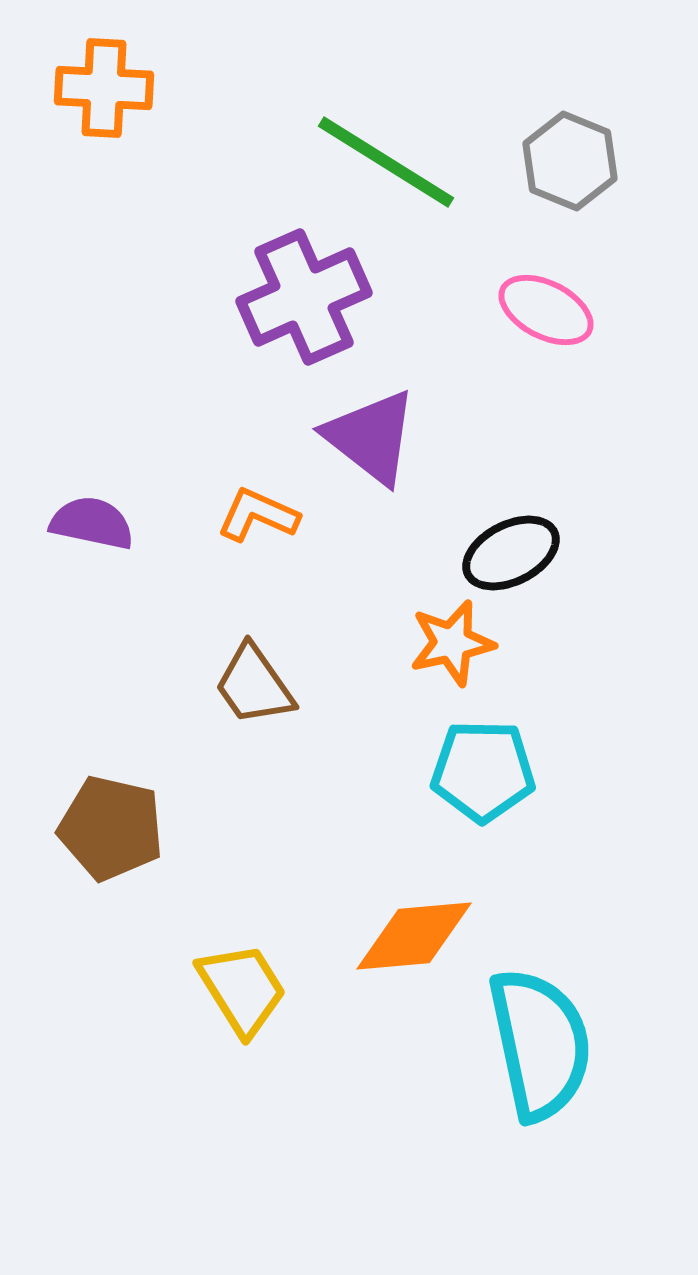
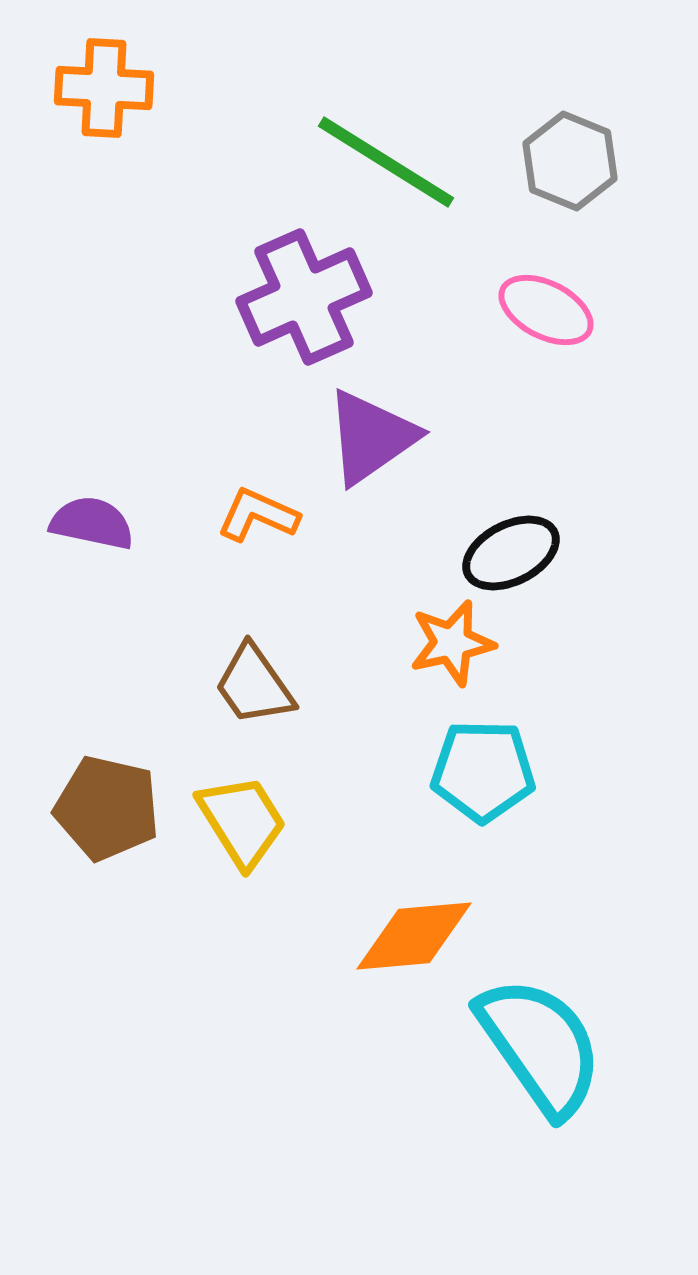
purple triangle: rotated 47 degrees clockwise
brown pentagon: moved 4 px left, 20 px up
yellow trapezoid: moved 168 px up
cyan semicircle: moved 2 px down; rotated 23 degrees counterclockwise
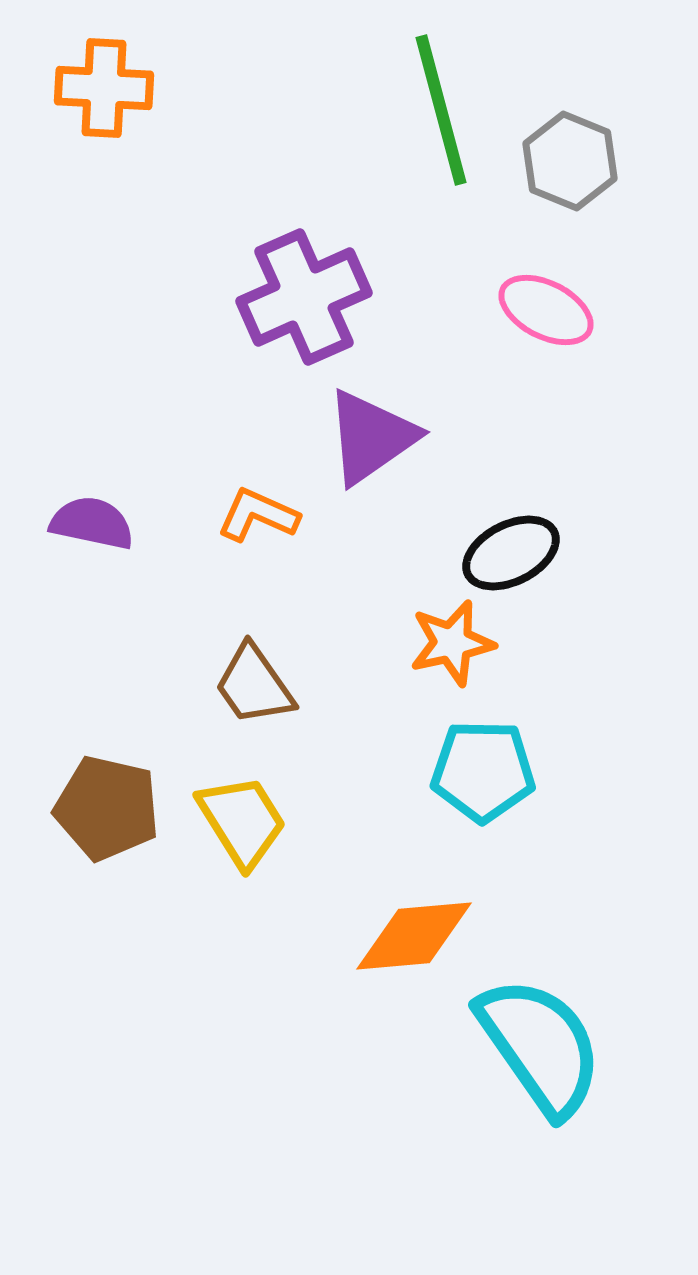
green line: moved 55 px right, 52 px up; rotated 43 degrees clockwise
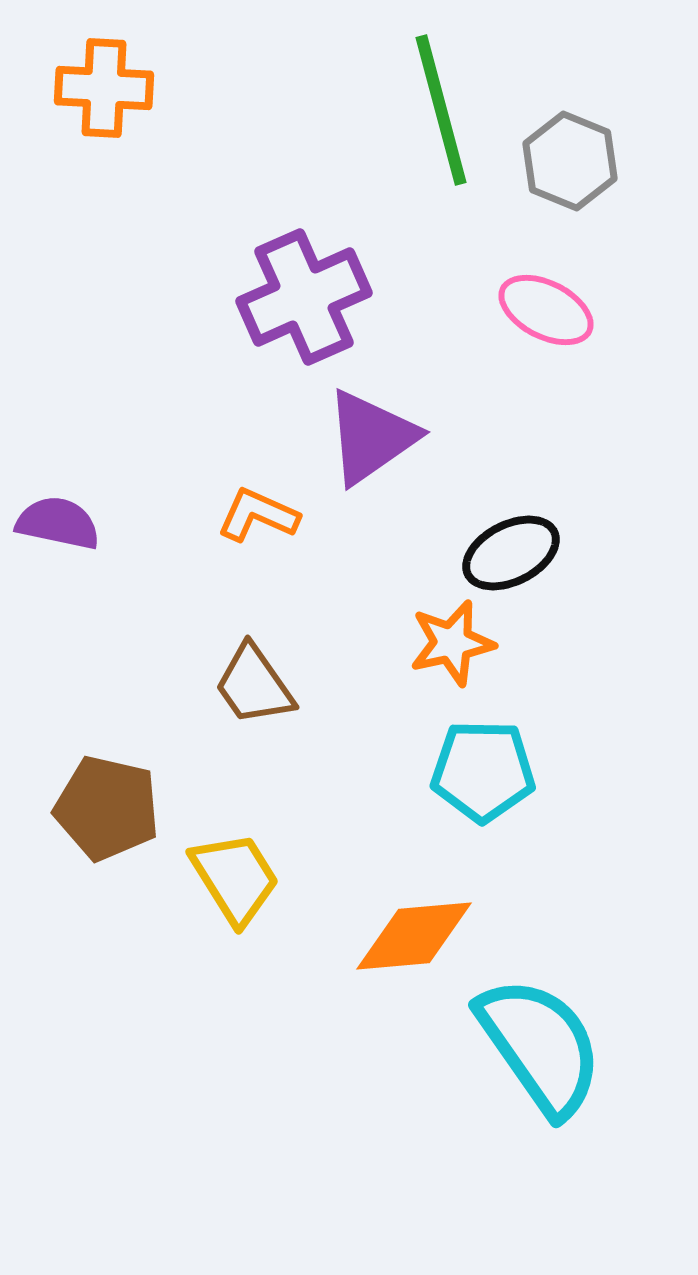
purple semicircle: moved 34 px left
yellow trapezoid: moved 7 px left, 57 px down
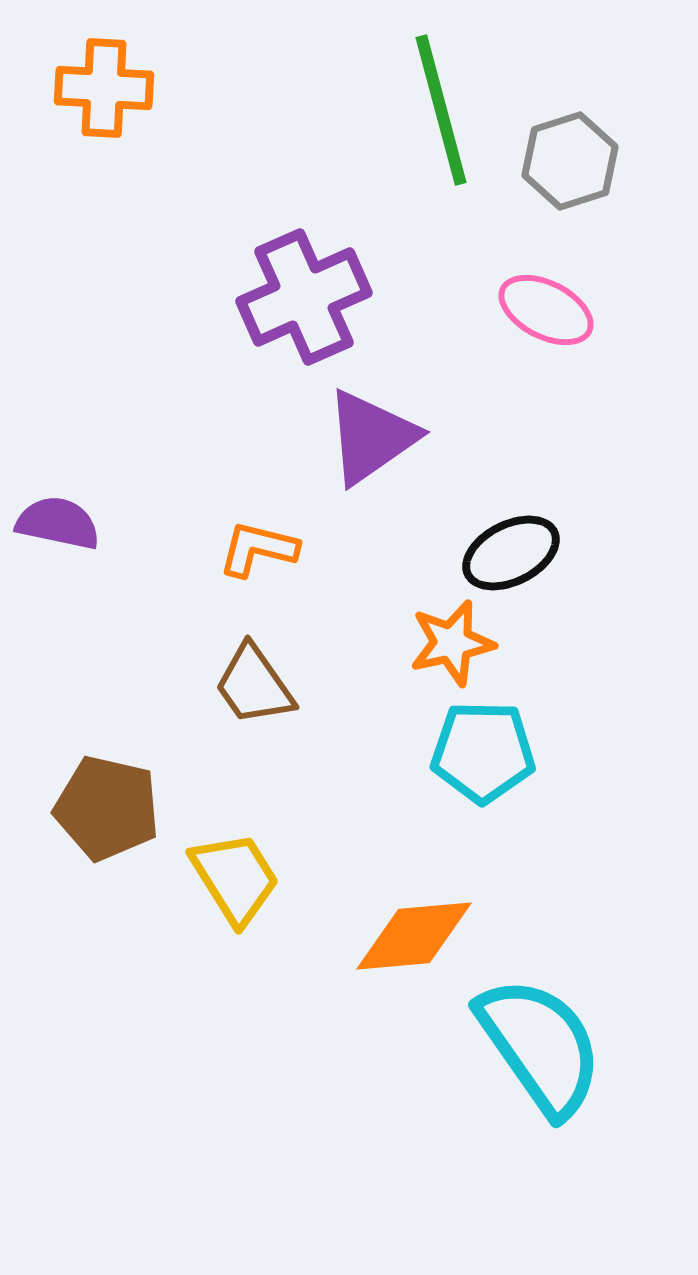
gray hexagon: rotated 20 degrees clockwise
orange L-shape: moved 34 px down; rotated 10 degrees counterclockwise
cyan pentagon: moved 19 px up
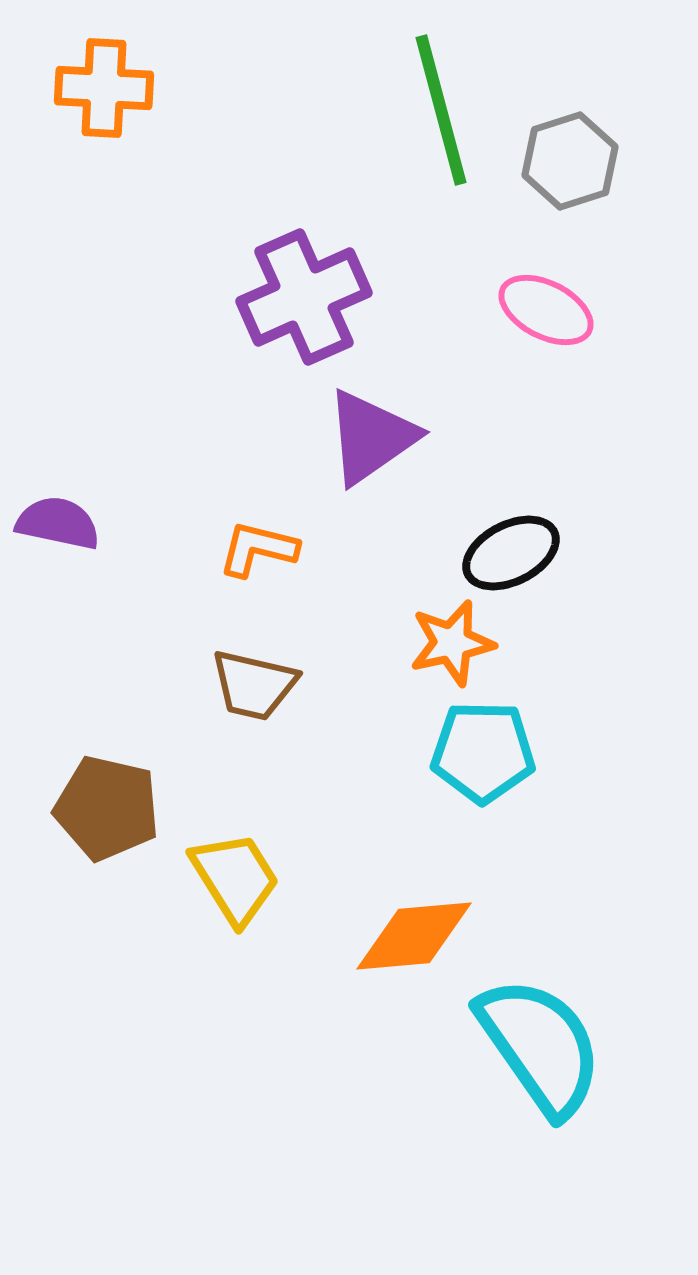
brown trapezoid: rotated 42 degrees counterclockwise
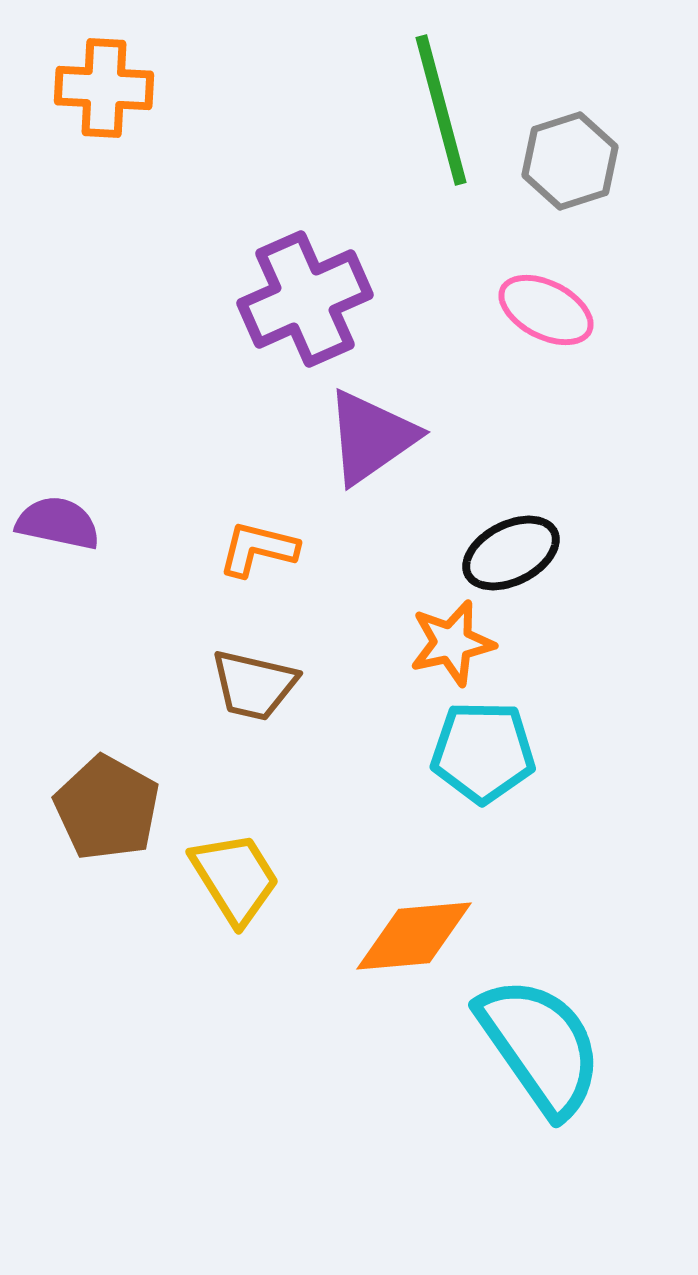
purple cross: moved 1 px right, 2 px down
brown pentagon: rotated 16 degrees clockwise
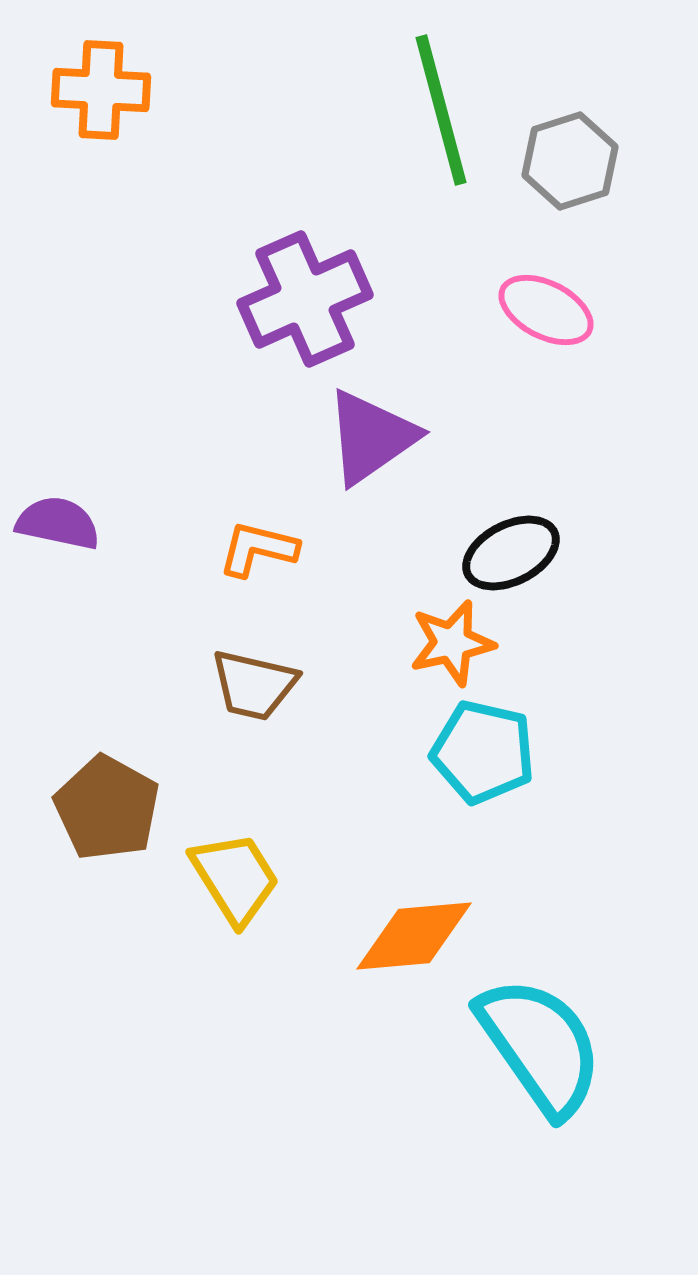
orange cross: moved 3 px left, 2 px down
cyan pentagon: rotated 12 degrees clockwise
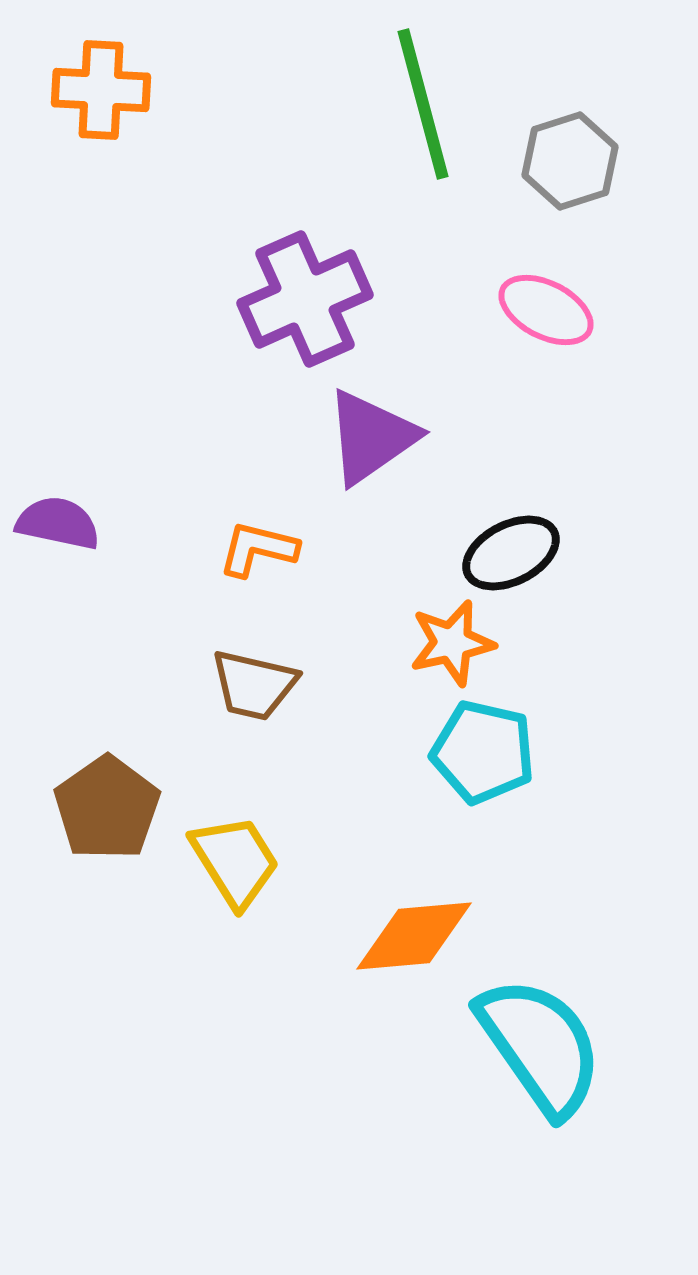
green line: moved 18 px left, 6 px up
brown pentagon: rotated 8 degrees clockwise
yellow trapezoid: moved 17 px up
